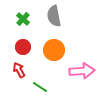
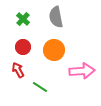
gray semicircle: moved 2 px right, 1 px down
red arrow: moved 1 px left
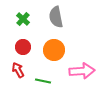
green line: moved 3 px right, 6 px up; rotated 21 degrees counterclockwise
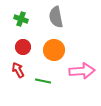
green cross: moved 2 px left; rotated 24 degrees counterclockwise
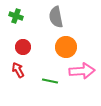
green cross: moved 5 px left, 3 px up
orange circle: moved 12 px right, 3 px up
green line: moved 7 px right
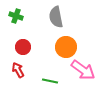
pink arrow: moved 1 px right, 1 px up; rotated 40 degrees clockwise
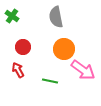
green cross: moved 4 px left; rotated 16 degrees clockwise
orange circle: moved 2 px left, 2 px down
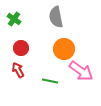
green cross: moved 2 px right, 3 px down
red circle: moved 2 px left, 1 px down
pink arrow: moved 2 px left, 1 px down
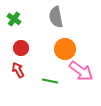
orange circle: moved 1 px right
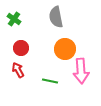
pink arrow: rotated 50 degrees clockwise
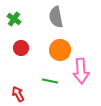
orange circle: moved 5 px left, 1 px down
red arrow: moved 24 px down
